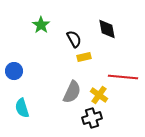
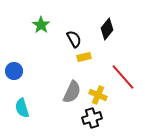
black diamond: rotated 50 degrees clockwise
red line: rotated 44 degrees clockwise
yellow cross: moved 1 px left; rotated 12 degrees counterclockwise
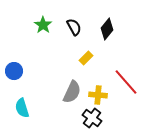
green star: moved 2 px right
black semicircle: moved 12 px up
yellow rectangle: moved 2 px right, 1 px down; rotated 32 degrees counterclockwise
red line: moved 3 px right, 5 px down
yellow cross: rotated 18 degrees counterclockwise
black cross: rotated 36 degrees counterclockwise
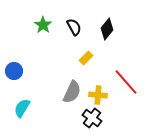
cyan semicircle: rotated 48 degrees clockwise
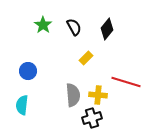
blue circle: moved 14 px right
red line: rotated 32 degrees counterclockwise
gray semicircle: moved 1 px right, 3 px down; rotated 30 degrees counterclockwise
cyan semicircle: moved 3 px up; rotated 24 degrees counterclockwise
black cross: rotated 36 degrees clockwise
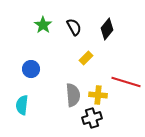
blue circle: moved 3 px right, 2 px up
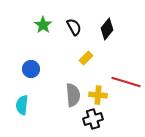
black cross: moved 1 px right, 1 px down
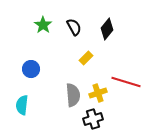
yellow cross: moved 2 px up; rotated 24 degrees counterclockwise
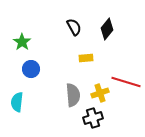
green star: moved 21 px left, 17 px down
yellow rectangle: rotated 40 degrees clockwise
yellow cross: moved 2 px right
cyan semicircle: moved 5 px left, 3 px up
black cross: moved 1 px up
